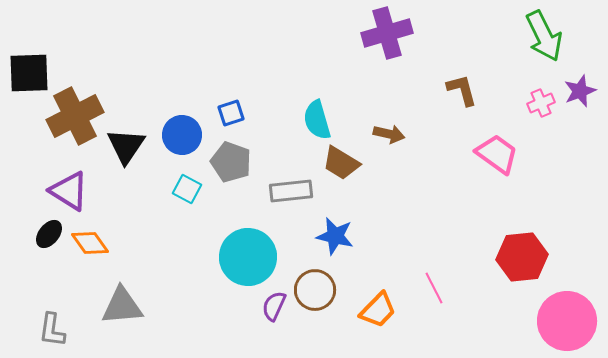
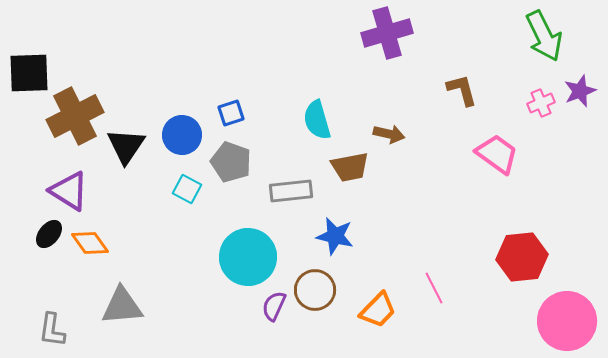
brown trapezoid: moved 9 px right, 4 px down; rotated 42 degrees counterclockwise
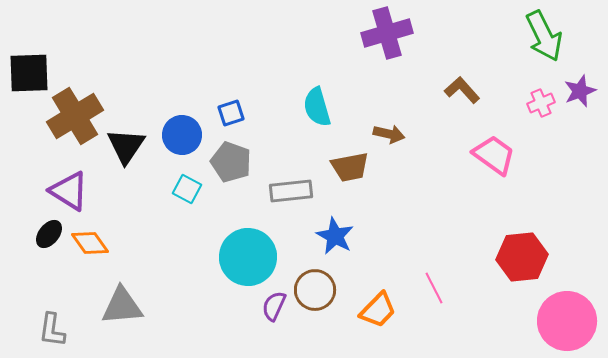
brown L-shape: rotated 27 degrees counterclockwise
brown cross: rotated 4 degrees counterclockwise
cyan semicircle: moved 13 px up
pink trapezoid: moved 3 px left, 1 px down
blue star: rotated 15 degrees clockwise
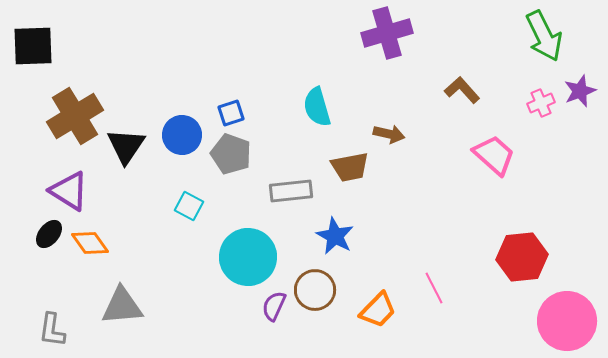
black square: moved 4 px right, 27 px up
pink trapezoid: rotated 6 degrees clockwise
gray pentagon: moved 8 px up
cyan square: moved 2 px right, 17 px down
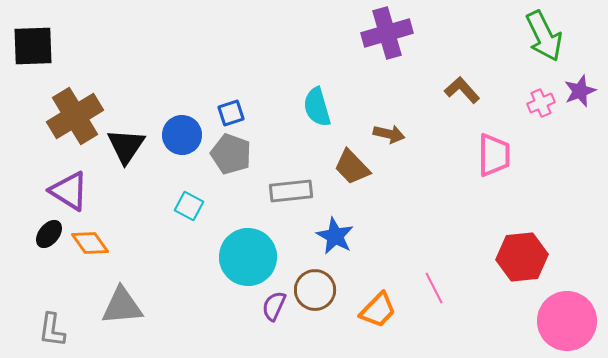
pink trapezoid: rotated 48 degrees clockwise
brown trapezoid: moved 2 px right; rotated 57 degrees clockwise
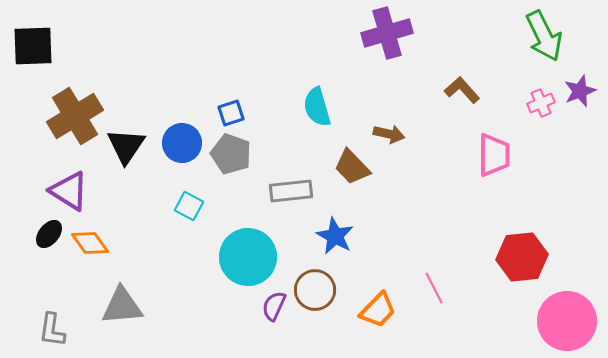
blue circle: moved 8 px down
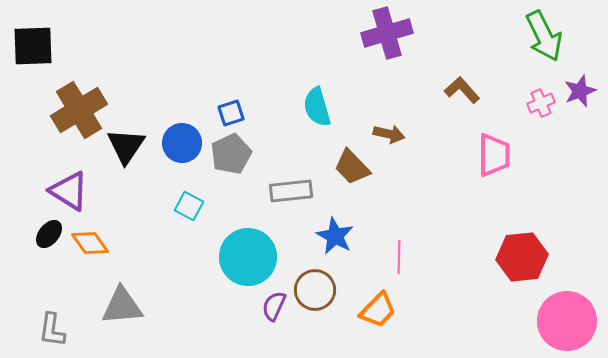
brown cross: moved 4 px right, 6 px up
gray pentagon: rotated 27 degrees clockwise
pink line: moved 35 px left, 31 px up; rotated 28 degrees clockwise
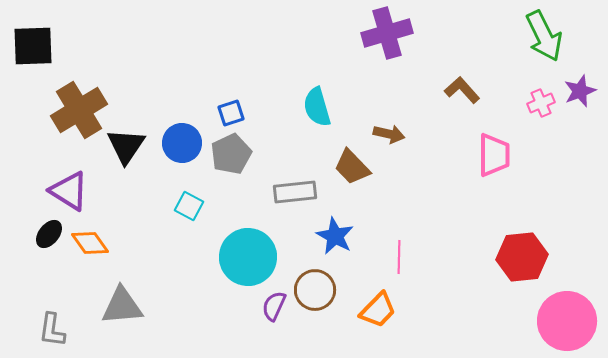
gray rectangle: moved 4 px right, 1 px down
